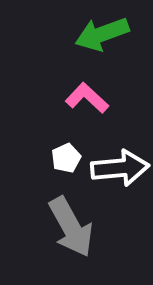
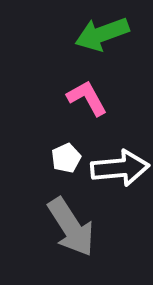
pink L-shape: rotated 18 degrees clockwise
gray arrow: rotated 4 degrees counterclockwise
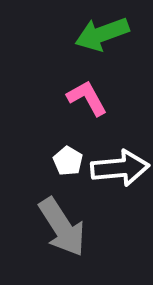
white pentagon: moved 2 px right, 3 px down; rotated 16 degrees counterclockwise
gray arrow: moved 9 px left
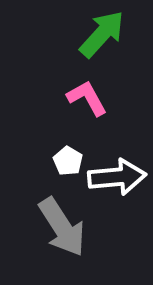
green arrow: rotated 152 degrees clockwise
white arrow: moved 3 px left, 9 px down
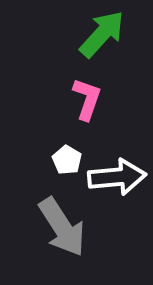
pink L-shape: moved 1 px down; rotated 48 degrees clockwise
white pentagon: moved 1 px left, 1 px up
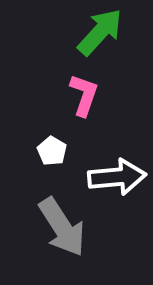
green arrow: moved 2 px left, 2 px up
pink L-shape: moved 3 px left, 4 px up
white pentagon: moved 15 px left, 9 px up
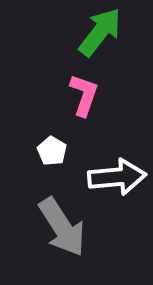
green arrow: rotated 4 degrees counterclockwise
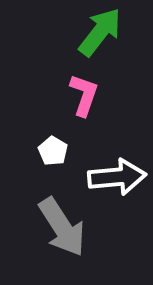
white pentagon: moved 1 px right
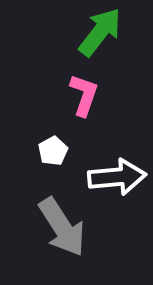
white pentagon: rotated 12 degrees clockwise
